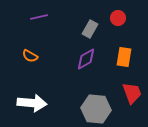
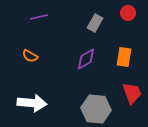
red circle: moved 10 px right, 5 px up
gray rectangle: moved 5 px right, 6 px up
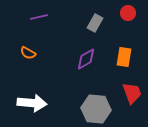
orange semicircle: moved 2 px left, 3 px up
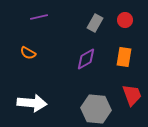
red circle: moved 3 px left, 7 px down
red trapezoid: moved 2 px down
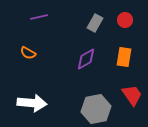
red trapezoid: rotated 15 degrees counterclockwise
gray hexagon: rotated 16 degrees counterclockwise
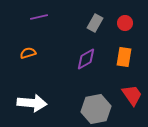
red circle: moved 3 px down
orange semicircle: rotated 133 degrees clockwise
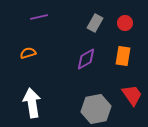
orange rectangle: moved 1 px left, 1 px up
white arrow: rotated 104 degrees counterclockwise
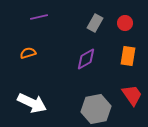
orange rectangle: moved 5 px right
white arrow: rotated 124 degrees clockwise
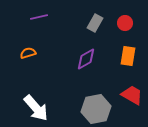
red trapezoid: rotated 25 degrees counterclockwise
white arrow: moved 4 px right, 5 px down; rotated 24 degrees clockwise
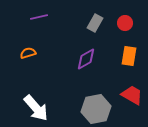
orange rectangle: moved 1 px right
